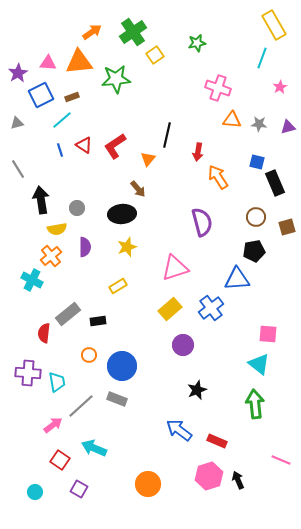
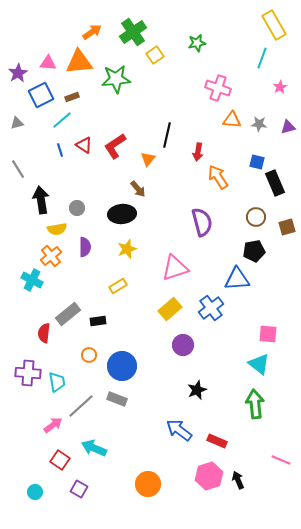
yellow star at (127, 247): moved 2 px down
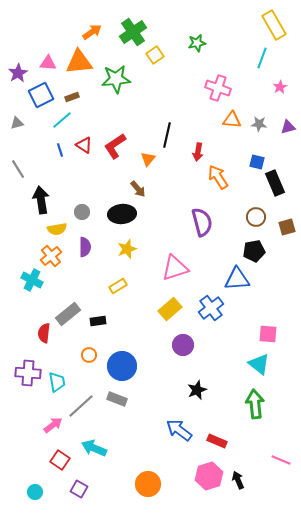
gray circle at (77, 208): moved 5 px right, 4 px down
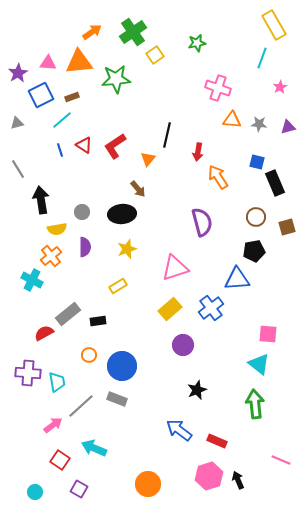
red semicircle at (44, 333): rotated 54 degrees clockwise
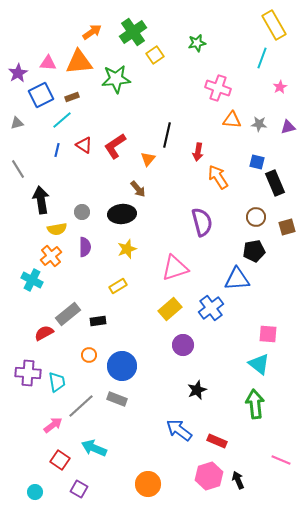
blue line at (60, 150): moved 3 px left; rotated 32 degrees clockwise
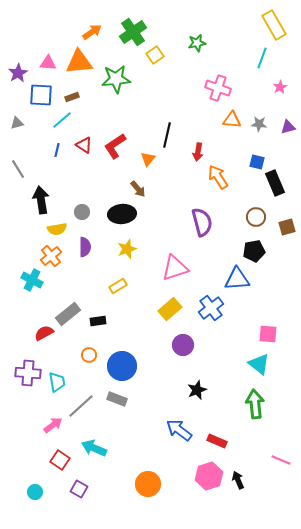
blue square at (41, 95): rotated 30 degrees clockwise
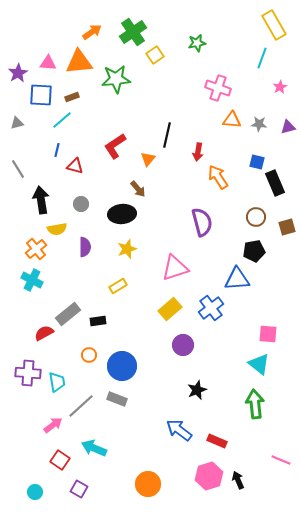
red triangle at (84, 145): moved 9 px left, 21 px down; rotated 18 degrees counterclockwise
gray circle at (82, 212): moved 1 px left, 8 px up
orange cross at (51, 256): moved 15 px left, 7 px up
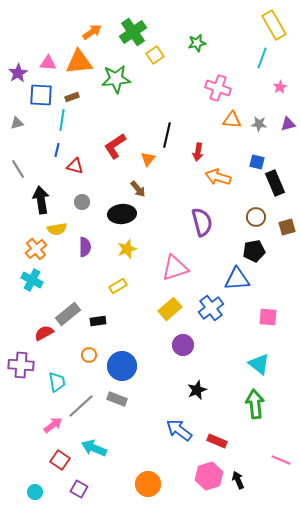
cyan line at (62, 120): rotated 40 degrees counterclockwise
purple triangle at (288, 127): moved 3 px up
orange arrow at (218, 177): rotated 40 degrees counterclockwise
gray circle at (81, 204): moved 1 px right, 2 px up
pink square at (268, 334): moved 17 px up
purple cross at (28, 373): moved 7 px left, 8 px up
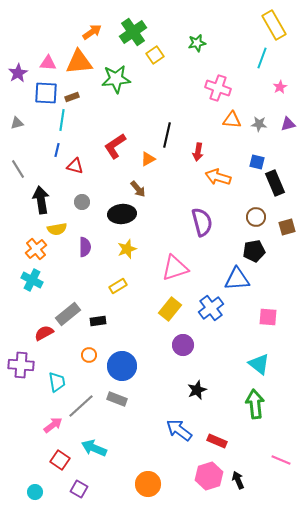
blue square at (41, 95): moved 5 px right, 2 px up
orange triangle at (148, 159): rotated 21 degrees clockwise
yellow rectangle at (170, 309): rotated 10 degrees counterclockwise
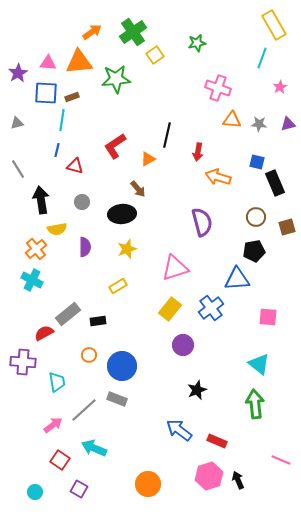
purple cross at (21, 365): moved 2 px right, 3 px up
gray line at (81, 406): moved 3 px right, 4 px down
